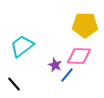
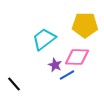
cyan trapezoid: moved 22 px right, 7 px up
pink diamond: moved 2 px left, 1 px down
blue line: rotated 21 degrees clockwise
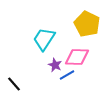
yellow pentagon: moved 2 px right, 1 px up; rotated 25 degrees clockwise
cyan trapezoid: rotated 20 degrees counterclockwise
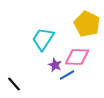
cyan trapezoid: moved 1 px left
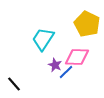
blue line: moved 1 px left, 3 px up; rotated 14 degrees counterclockwise
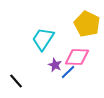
blue line: moved 2 px right
black line: moved 2 px right, 3 px up
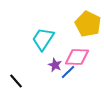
yellow pentagon: moved 1 px right
